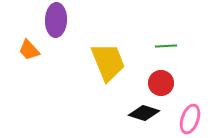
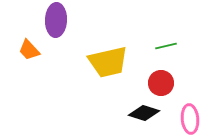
green line: rotated 10 degrees counterclockwise
yellow trapezoid: rotated 99 degrees clockwise
pink ellipse: rotated 24 degrees counterclockwise
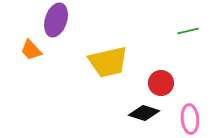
purple ellipse: rotated 16 degrees clockwise
green line: moved 22 px right, 15 px up
orange trapezoid: moved 2 px right
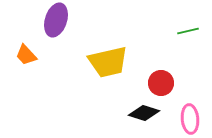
orange trapezoid: moved 5 px left, 5 px down
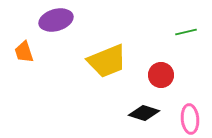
purple ellipse: rotated 56 degrees clockwise
green line: moved 2 px left, 1 px down
orange trapezoid: moved 2 px left, 3 px up; rotated 25 degrees clockwise
yellow trapezoid: moved 1 px left, 1 px up; rotated 9 degrees counterclockwise
red circle: moved 8 px up
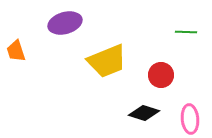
purple ellipse: moved 9 px right, 3 px down
green line: rotated 15 degrees clockwise
orange trapezoid: moved 8 px left, 1 px up
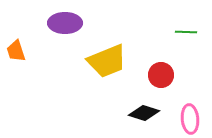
purple ellipse: rotated 16 degrees clockwise
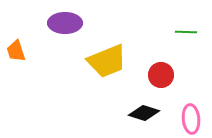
pink ellipse: moved 1 px right
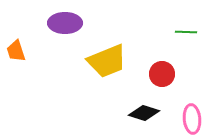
red circle: moved 1 px right, 1 px up
pink ellipse: moved 1 px right
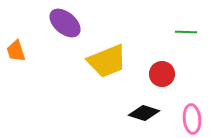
purple ellipse: rotated 40 degrees clockwise
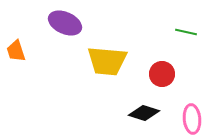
purple ellipse: rotated 16 degrees counterclockwise
green line: rotated 10 degrees clockwise
yellow trapezoid: rotated 27 degrees clockwise
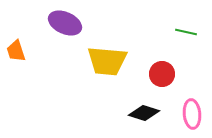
pink ellipse: moved 5 px up
